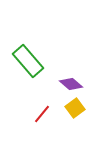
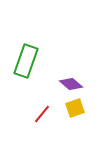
green rectangle: moved 2 px left; rotated 60 degrees clockwise
yellow square: rotated 18 degrees clockwise
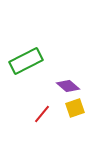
green rectangle: rotated 44 degrees clockwise
purple diamond: moved 3 px left, 2 px down
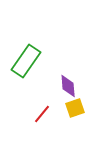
green rectangle: rotated 28 degrees counterclockwise
purple diamond: rotated 45 degrees clockwise
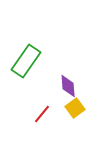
yellow square: rotated 18 degrees counterclockwise
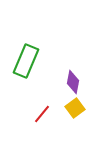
green rectangle: rotated 12 degrees counterclockwise
purple diamond: moved 5 px right, 4 px up; rotated 15 degrees clockwise
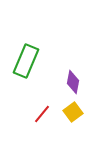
yellow square: moved 2 px left, 4 px down
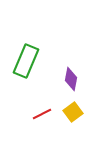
purple diamond: moved 2 px left, 3 px up
red line: rotated 24 degrees clockwise
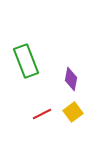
green rectangle: rotated 44 degrees counterclockwise
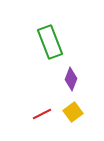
green rectangle: moved 24 px right, 19 px up
purple diamond: rotated 10 degrees clockwise
